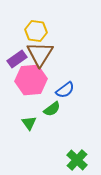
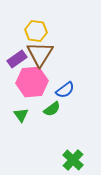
pink hexagon: moved 1 px right, 2 px down
green triangle: moved 8 px left, 8 px up
green cross: moved 4 px left
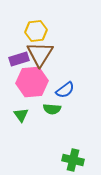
yellow hexagon: rotated 15 degrees counterclockwise
purple rectangle: moved 2 px right; rotated 18 degrees clockwise
green semicircle: rotated 42 degrees clockwise
green cross: rotated 30 degrees counterclockwise
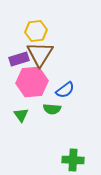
green cross: rotated 10 degrees counterclockwise
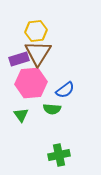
brown triangle: moved 2 px left, 1 px up
pink hexagon: moved 1 px left, 1 px down
green cross: moved 14 px left, 5 px up; rotated 15 degrees counterclockwise
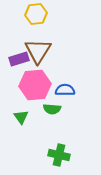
yellow hexagon: moved 17 px up
brown triangle: moved 2 px up
pink hexagon: moved 4 px right, 2 px down
blue semicircle: rotated 144 degrees counterclockwise
green triangle: moved 2 px down
green cross: rotated 25 degrees clockwise
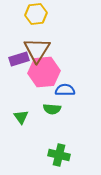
brown triangle: moved 1 px left, 1 px up
pink hexagon: moved 9 px right, 13 px up
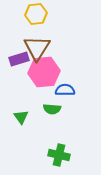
brown triangle: moved 2 px up
